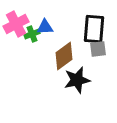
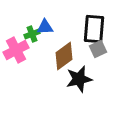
pink cross: moved 26 px down
gray square: rotated 18 degrees counterclockwise
black star: moved 2 px right, 1 px up
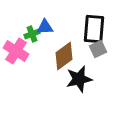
pink cross: moved 1 px down; rotated 30 degrees counterclockwise
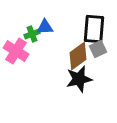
brown diamond: moved 14 px right
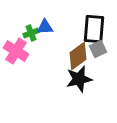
green cross: moved 1 px left, 1 px up
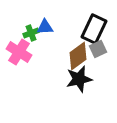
black rectangle: rotated 20 degrees clockwise
pink cross: moved 3 px right, 1 px down
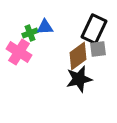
green cross: moved 1 px left
gray square: rotated 18 degrees clockwise
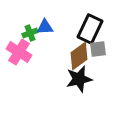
black rectangle: moved 4 px left
brown diamond: moved 1 px right
